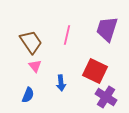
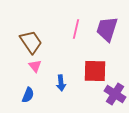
pink line: moved 9 px right, 6 px up
red square: rotated 25 degrees counterclockwise
purple cross: moved 9 px right, 3 px up
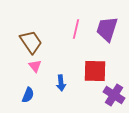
purple cross: moved 1 px left, 1 px down
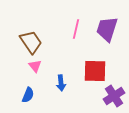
purple cross: moved 1 px down; rotated 25 degrees clockwise
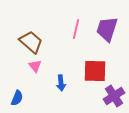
brown trapezoid: rotated 15 degrees counterclockwise
blue semicircle: moved 11 px left, 3 px down
